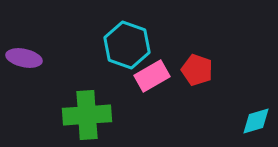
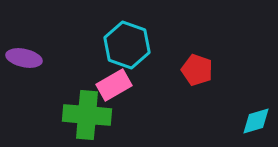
pink rectangle: moved 38 px left, 9 px down
green cross: rotated 9 degrees clockwise
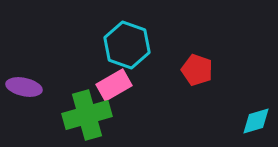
purple ellipse: moved 29 px down
green cross: rotated 21 degrees counterclockwise
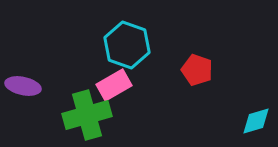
purple ellipse: moved 1 px left, 1 px up
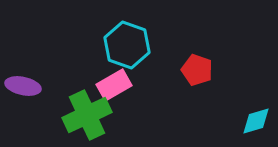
green cross: rotated 9 degrees counterclockwise
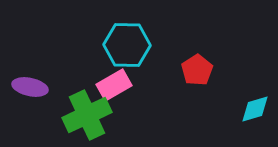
cyan hexagon: rotated 18 degrees counterclockwise
red pentagon: rotated 20 degrees clockwise
purple ellipse: moved 7 px right, 1 px down
cyan diamond: moved 1 px left, 12 px up
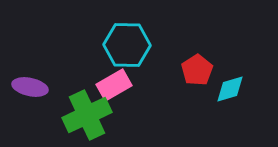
cyan diamond: moved 25 px left, 20 px up
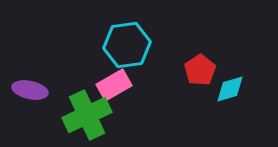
cyan hexagon: rotated 9 degrees counterclockwise
red pentagon: moved 3 px right
purple ellipse: moved 3 px down
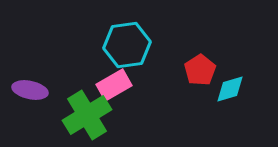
green cross: rotated 6 degrees counterclockwise
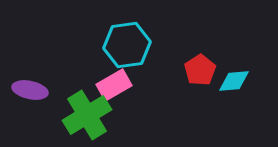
cyan diamond: moved 4 px right, 8 px up; rotated 12 degrees clockwise
